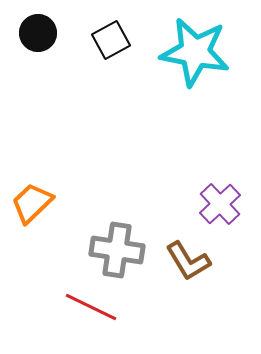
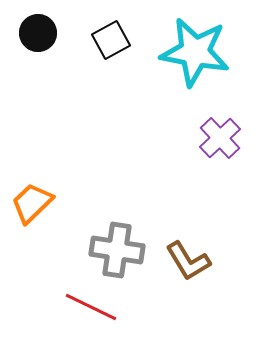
purple cross: moved 66 px up
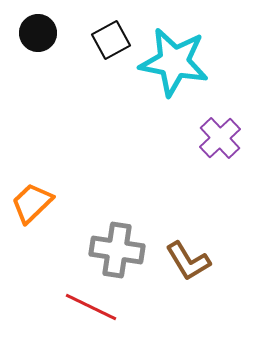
cyan star: moved 21 px left, 10 px down
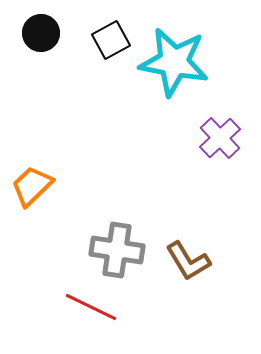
black circle: moved 3 px right
orange trapezoid: moved 17 px up
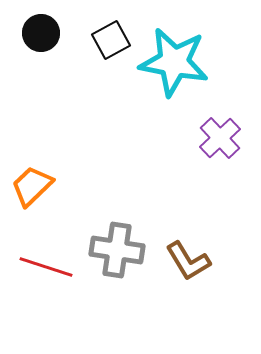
red line: moved 45 px left, 40 px up; rotated 8 degrees counterclockwise
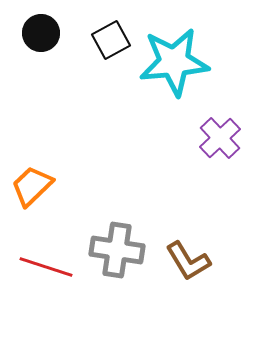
cyan star: rotated 16 degrees counterclockwise
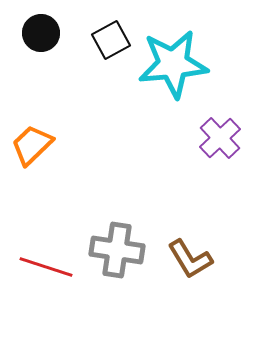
cyan star: moved 1 px left, 2 px down
orange trapezoid: moved 41 px up
brown L-shape: moved 2 px right, 2 px up
